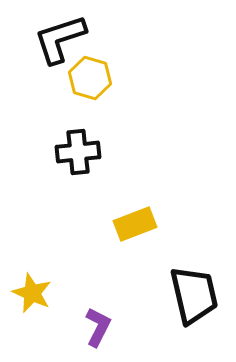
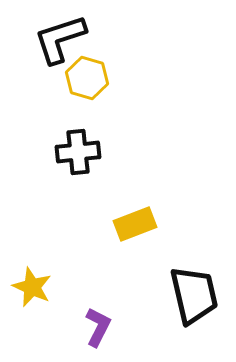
yellow hexagon: moved 3 px left
yellow star: moved 6 px up
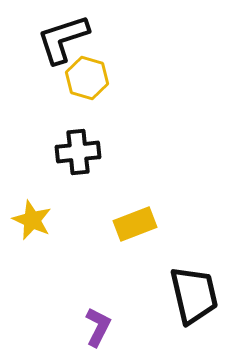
black L-shape: moved 3 px right
yellow star: moved 67 px up
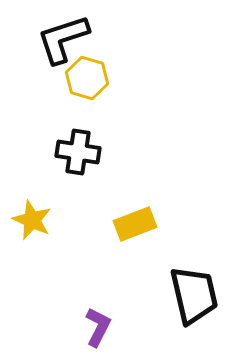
black cross: rotated 15 degrees clockwise
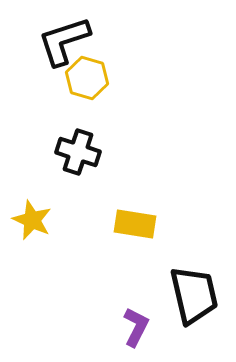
black L-shape: moved 1 px right, 2 px down
black cross: rotated 9 degrees clockwise
yellow rectangle: rotated 30 degrees clockwise
purple L-shape: moved 38 px right
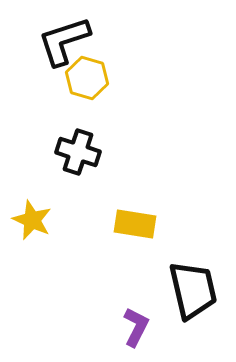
black trapezoid: moved 1 px left, 5 px up
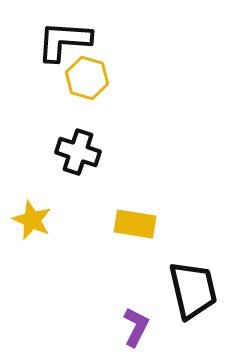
black L-shape: rotated 22 degrees clockwise
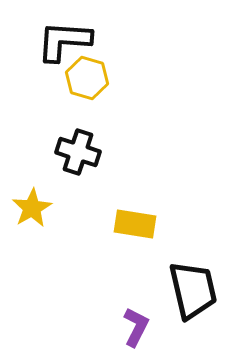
yellow star: moved 12 px up; rotated 18 degrees clockwise
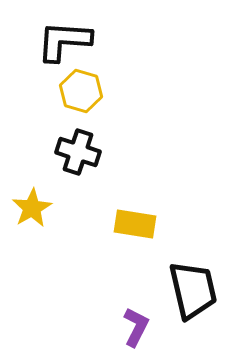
yellow hexagon: moved 6 px left, 13 px down
